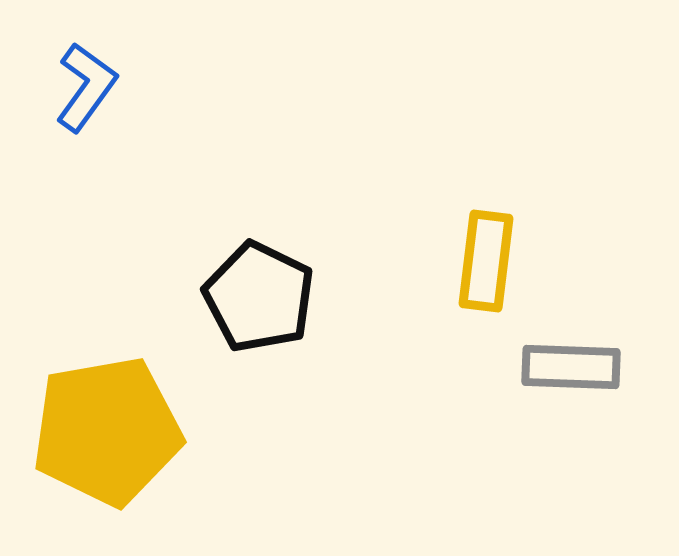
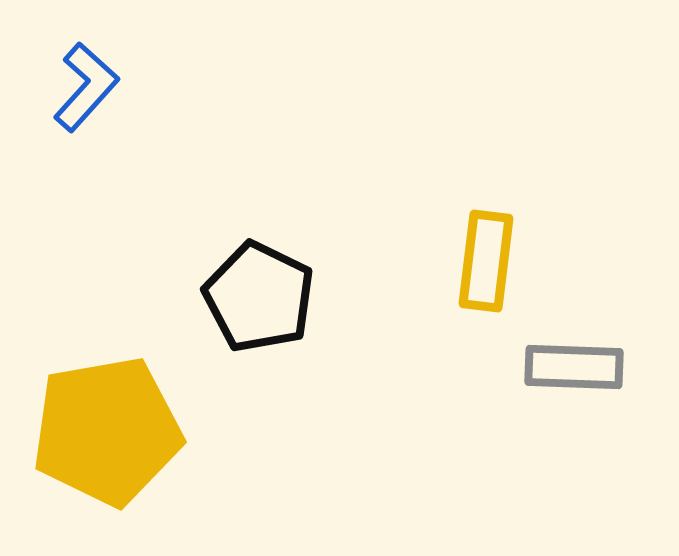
blue L-shape: rotated 6 degrees clockwise
gray rectangle: moved 3 px right
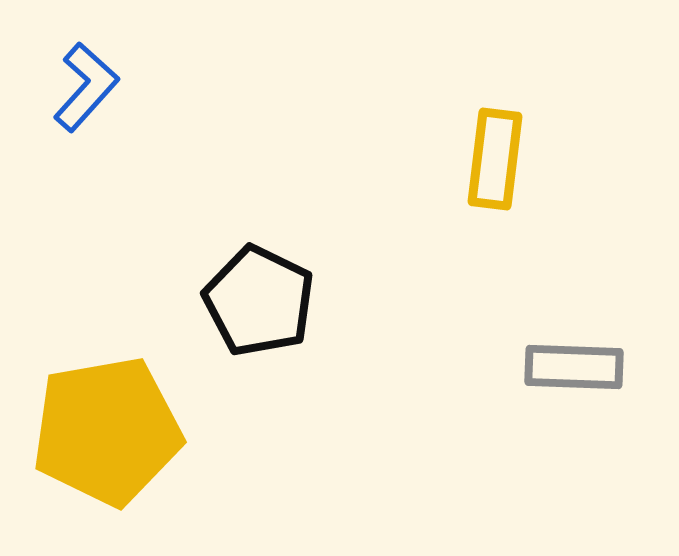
yellow rectangle: moved 9 px right, 102 px up
black pentagon: moved 4 px down
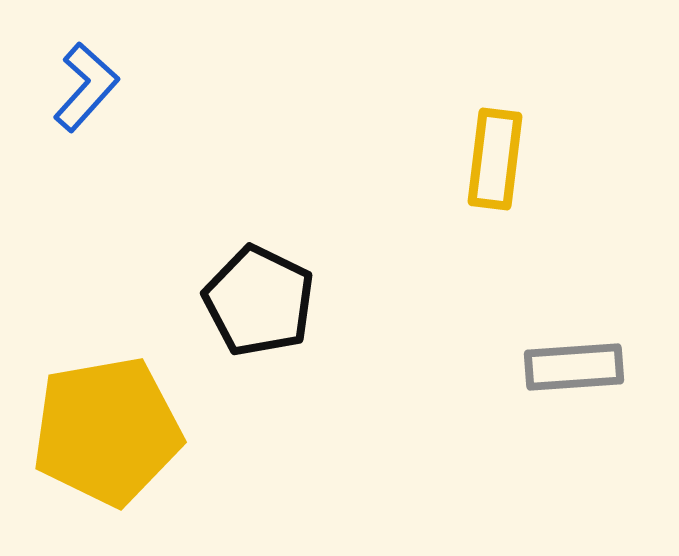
gray rectangle: rotated 6 degrees counterclockwise
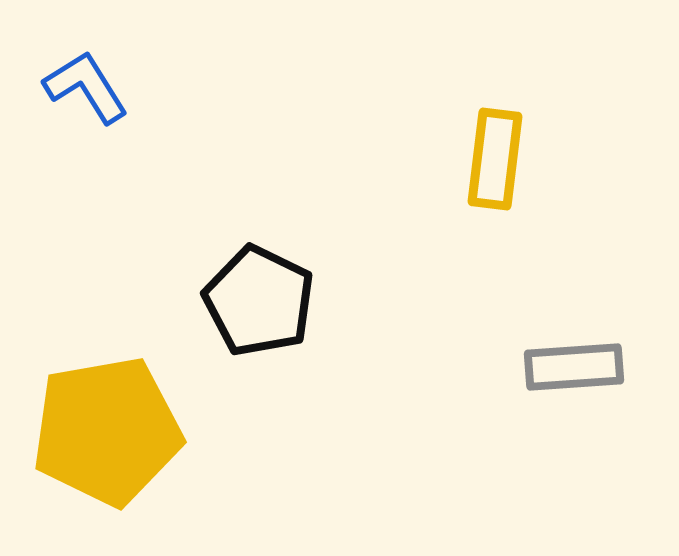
blue L-shape: rotated 74 degrees counterclockwise
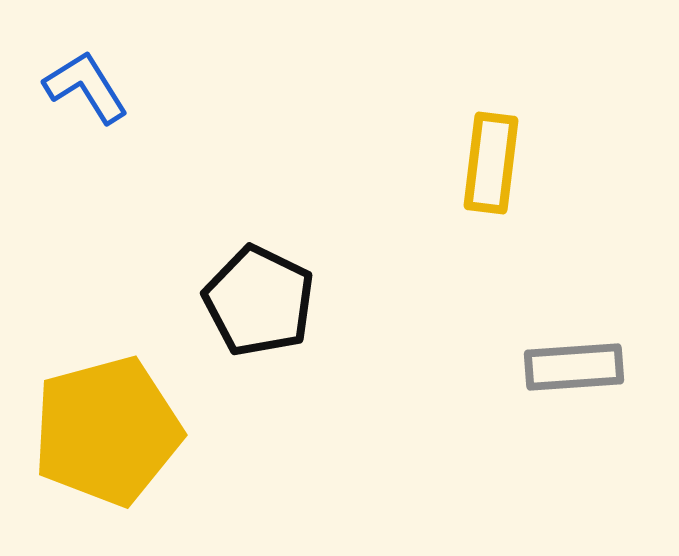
yellow rectangle: moved 4 px left, 4 px down
yellow pentagon: rotated 5 degrees counterclockwise
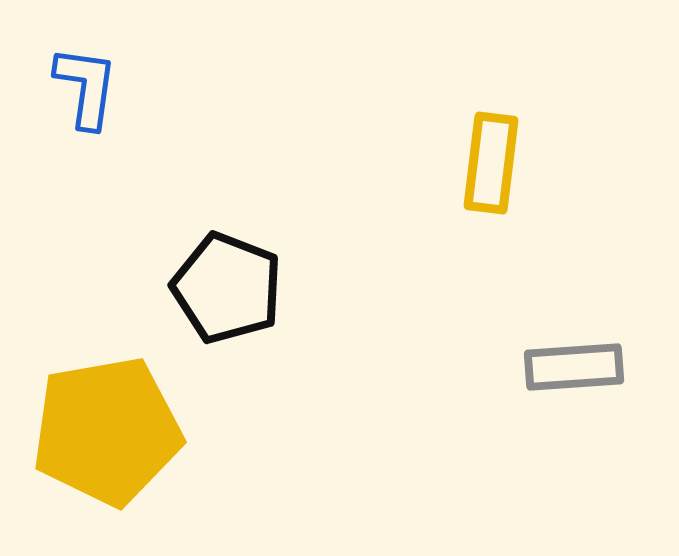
blue L-shape: rotated 40 degrees clockwise
black pentagon: moved 32 px left, 13 px up; rotated 5 degrees counterclockwise
yellow pentagon: rotated 5 degrees clockwise
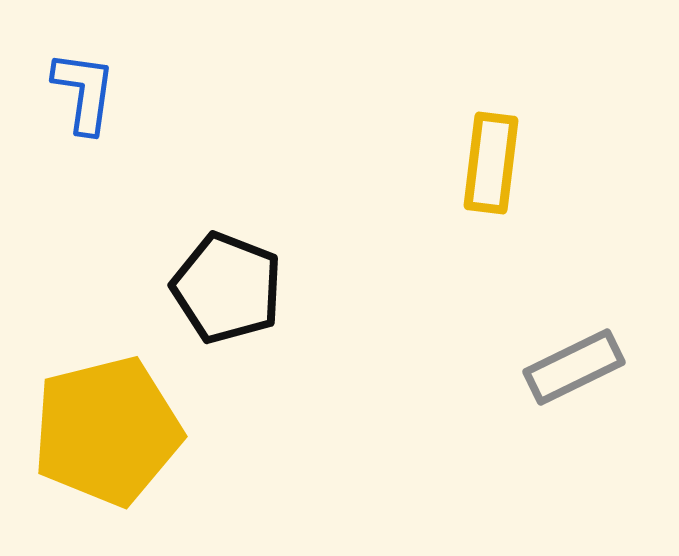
blue L-shape: moved 2 px left, 5 px down
gray rectangle: rotated 22 degrees counterclockwise
yellow pentagon: rotated 4 degrees counterclockwise
